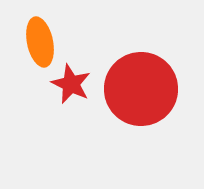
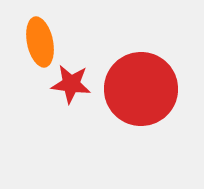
red star: rotated 18 degrees counterclockwise
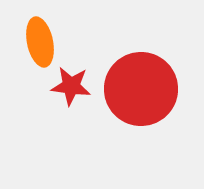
red star: moved 2 px down
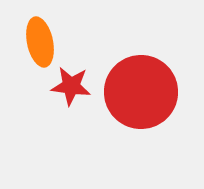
red circle: moved 3 px down
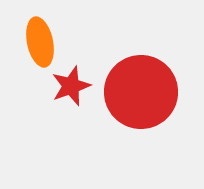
red star: rotated 27 degrees counterclockwise
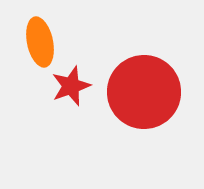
red circle: moved 3 px right
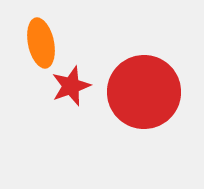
orange ellipse: moved 1 px right, 1 px down
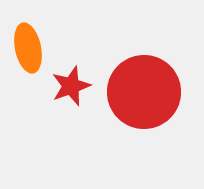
orange ellipse: moved 13 px left, 5 px down
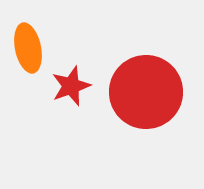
red circle: moved 2 px right
